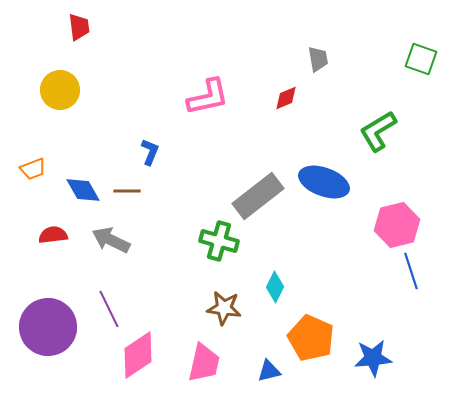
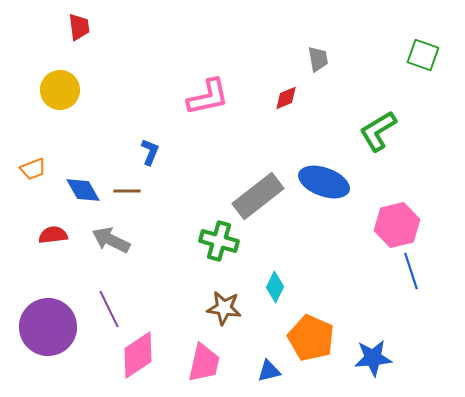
green square: moved 2 px right, 4 px up
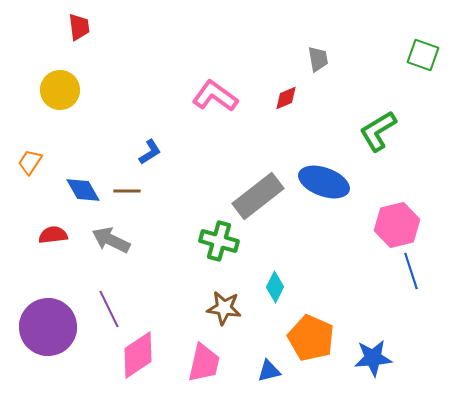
pink L-shape: moved 7 px right, 1 px up; rotated 132 degrees counterclockwise
blue L-shape: rotated 36 degrees clockwise
orange trapezoid: moved 3 px left, 7 px up; rotated 144 degrees clockwise
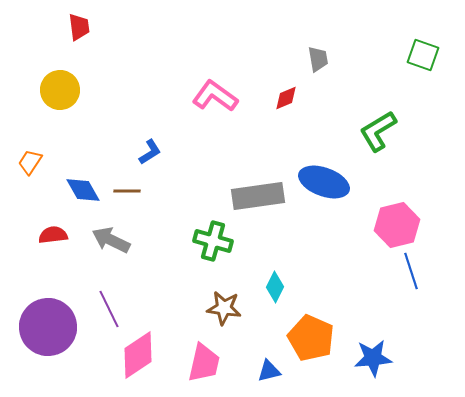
gray rectangle: rotated 30 degrees clockwise
green cross: moved 6 px left
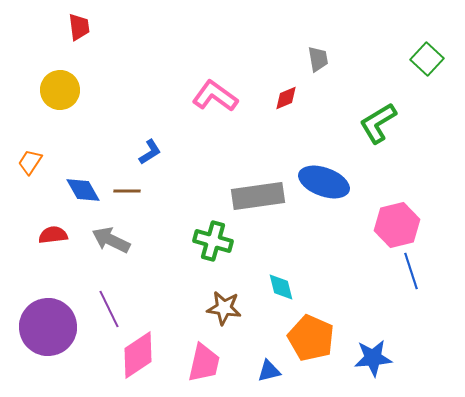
green square: moved 4 px right, 4 px down; rotated 24 degrees clockwise
green L-shape: moved 8 px up
cyan diamond: moved 6 px right; rotated 40 degrees counterclockwise
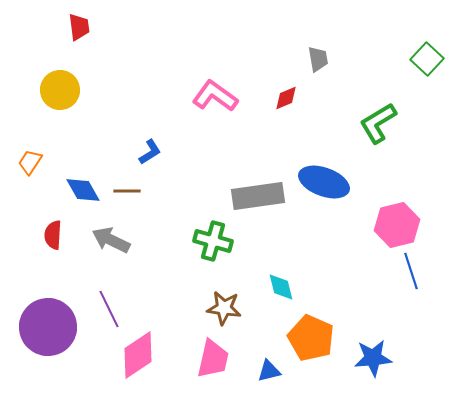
red semicircle: rotated 80 degrees counterclockwise
pink trapezoid: moved 9 px right, 4 px up
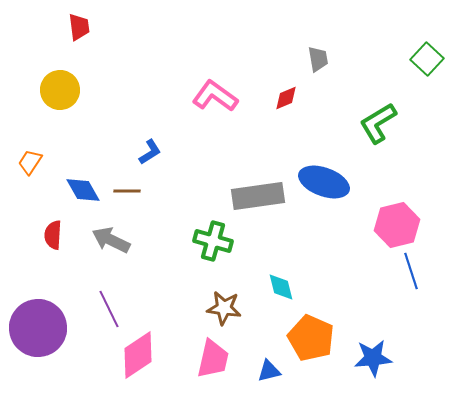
purple circle: moved 10 px left, 1 px down
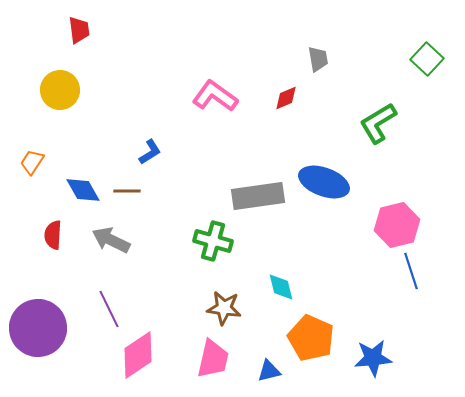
red trapezoid: moved 3 px down
orange trapezoid: moved 2 px right
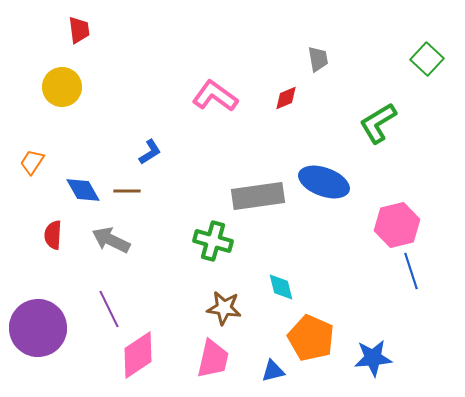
yellow circle: moved 2 px right, 3 px up
blue triangle: moved 4 px right
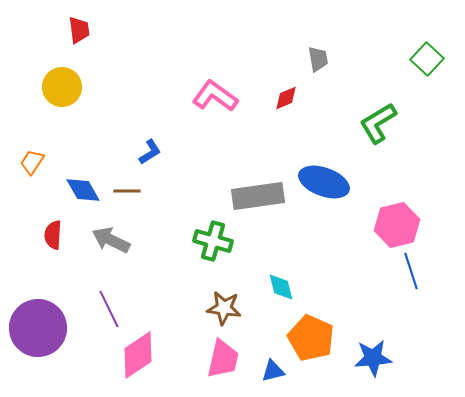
pink trapezoid: moved 10 px right
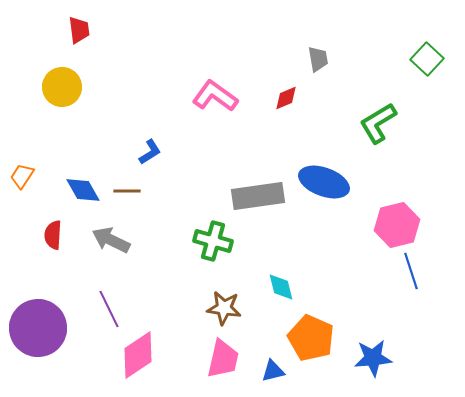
orange trapezoid: moved 10 px left, 14 px down
